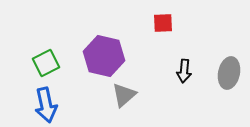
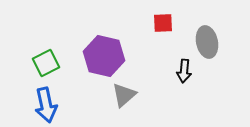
gray ellipse: moved 22 px left, 31 px up; rotated 24 degrees counterclockwise
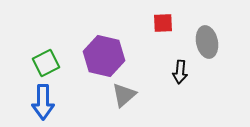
black arrow: moved 4 px left, 1 px down
blue arrow: moved 3 px left, 3 px up; rotated 12 degrees clockwise
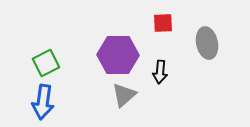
gray ellipse: moved 1 px down
purple hexagon: moved 14 px right, 1 px up; rotated 12 degrees counterclockwise
black arrow: moved 20 px left
blue arrow: rotated 8 degrees clockwise
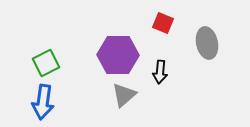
red square: rotated 25 degrees clockwise
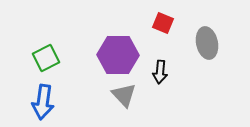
green square: moved 5 px up
gray triangle: rotated 32 degrees counterclockwise
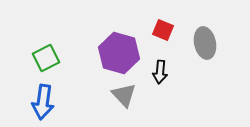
red square: moved 7 px down
gray ellipse: moved 2 px left
purple hexagon: moved 1 px right, 2 px up; rotated 15 degrees clockwise
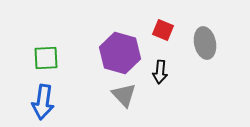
purple hexagon: moved 1 px right
green square: rotated 24 degrees clockwise
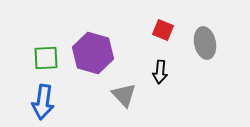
purple hexagon: moved 27 px left
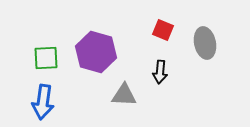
purple hexagon: moved 3 px right, 1 px up
gray triangle: rotated 44 degrees counterclockwise
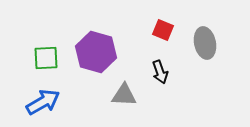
black arrow: rotated 25 degrees counterclockwise
blue arrow: rotated 128 degrees counterclockwise
